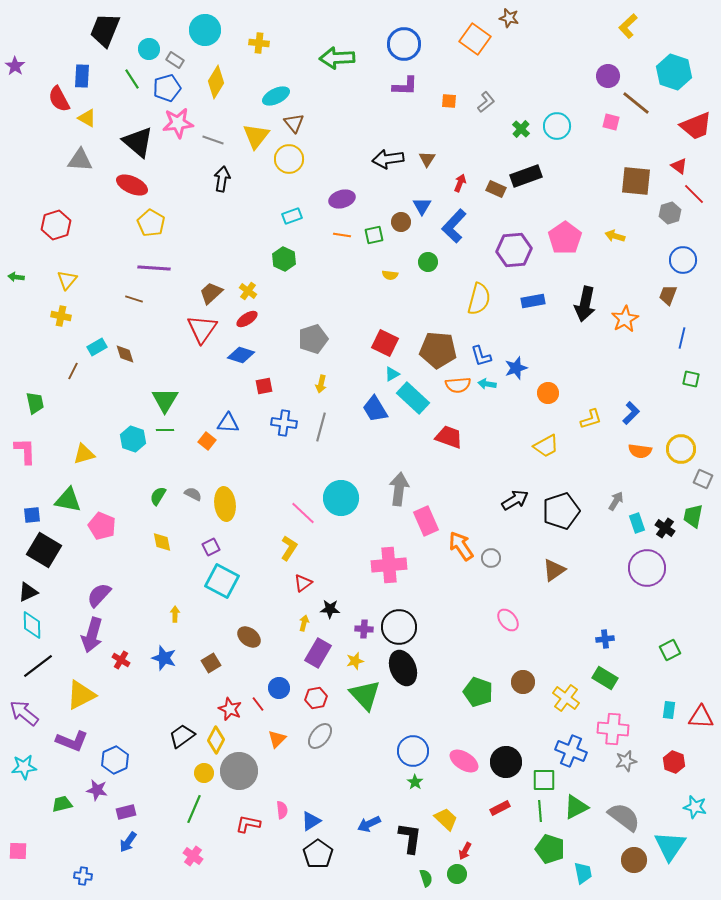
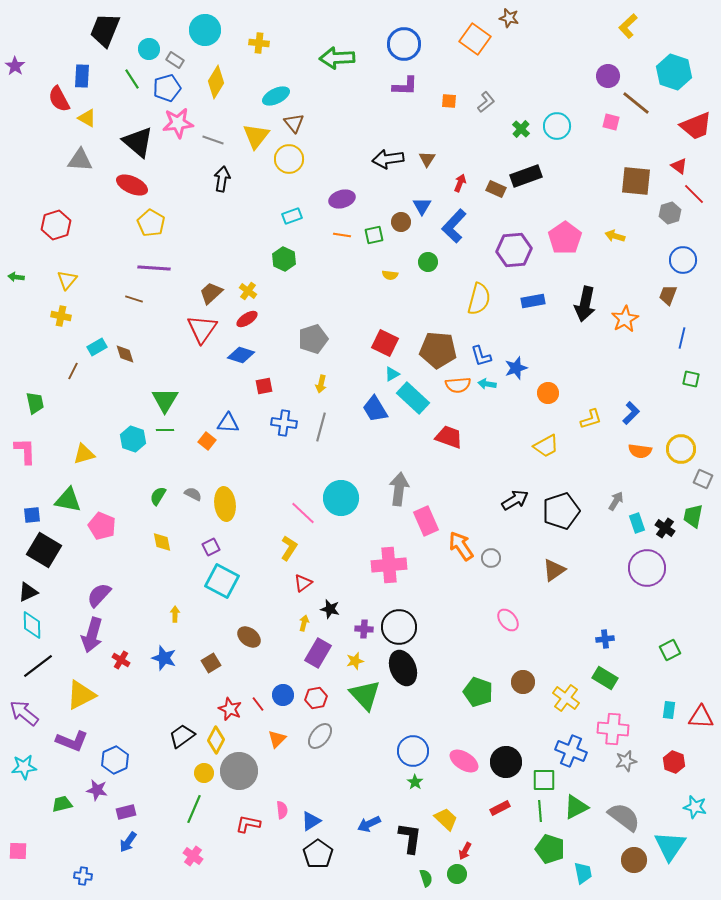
black star at (330, 609): rotated 12 degrees clockwise
blue circle at (279, 688): moved 4 px right, 7 px down
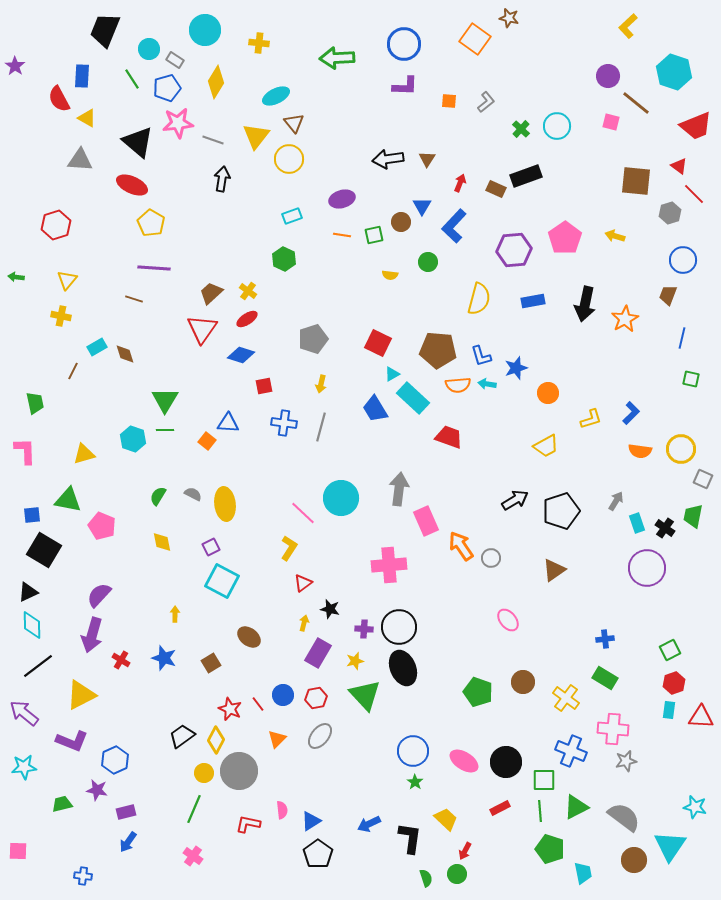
red square at (385, 343): moved 7 px left
red hexagon at (674, 762): moved 79 px up; rotated 20 degrees clockwise
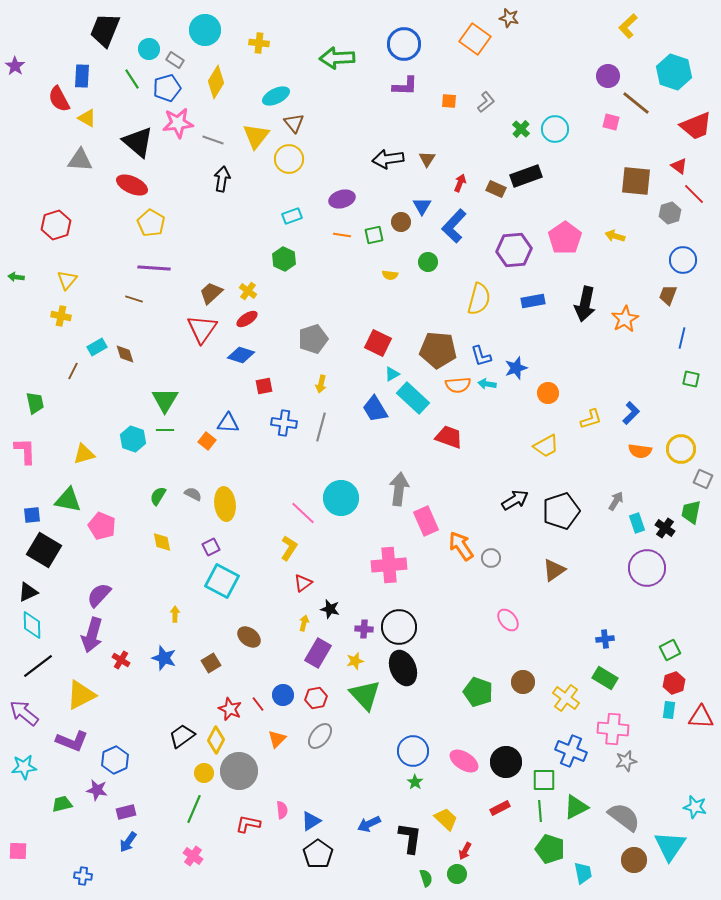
cyan circle at (557, 126): moved 2 px left, 3 px down
green trapezoid at (693, 516): moved 2 px left, 4 px up
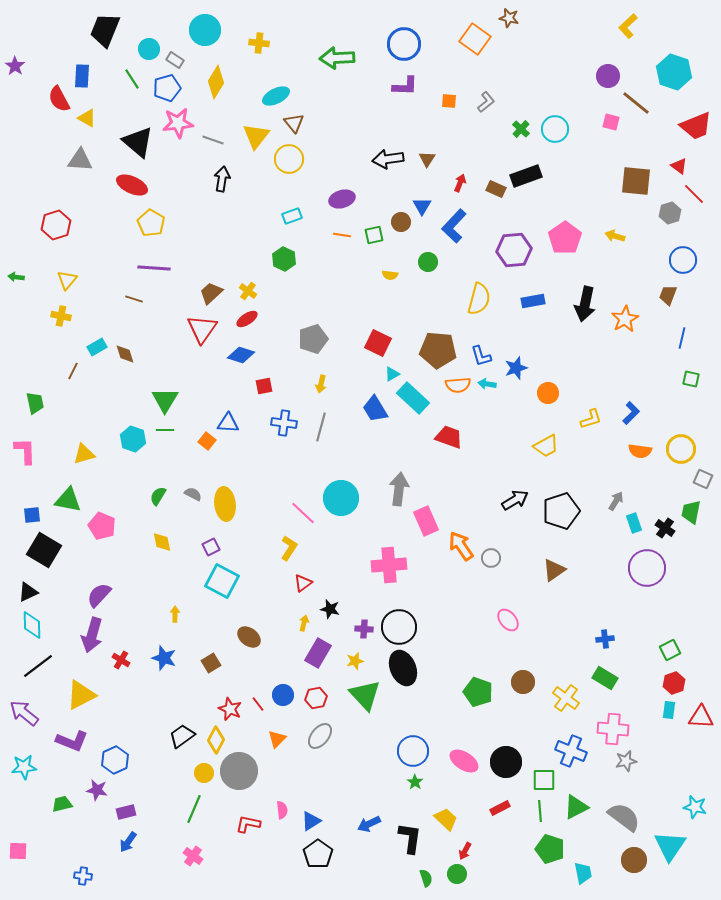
cyan rectangle at (637, 523): moved 3 px left
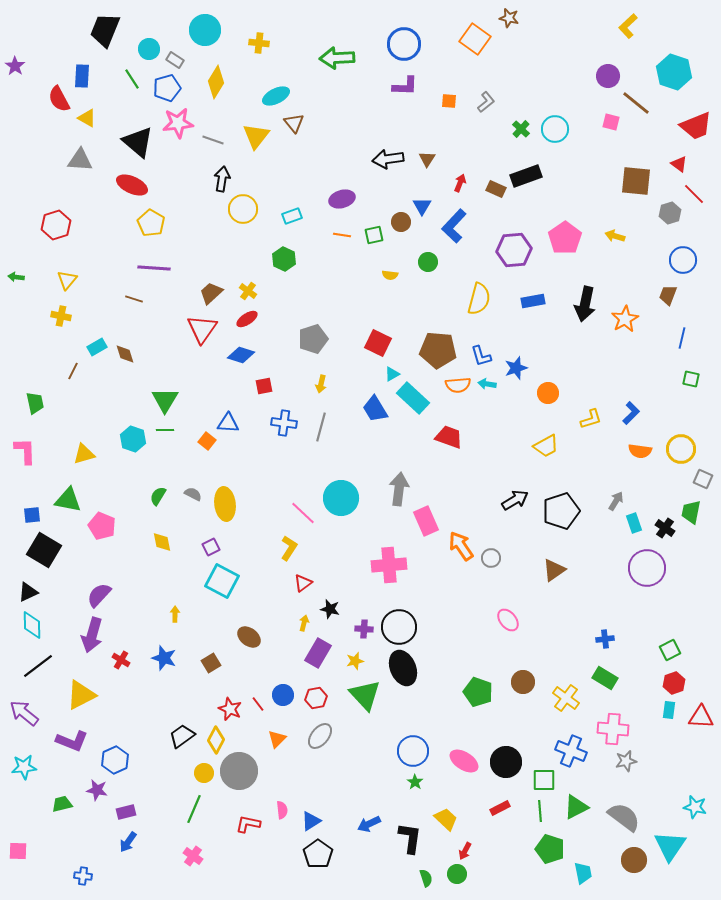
yellow circle at (289, 159): moved 46 px left, 50 px down
red triangle at (679, 166): moved 2 px up
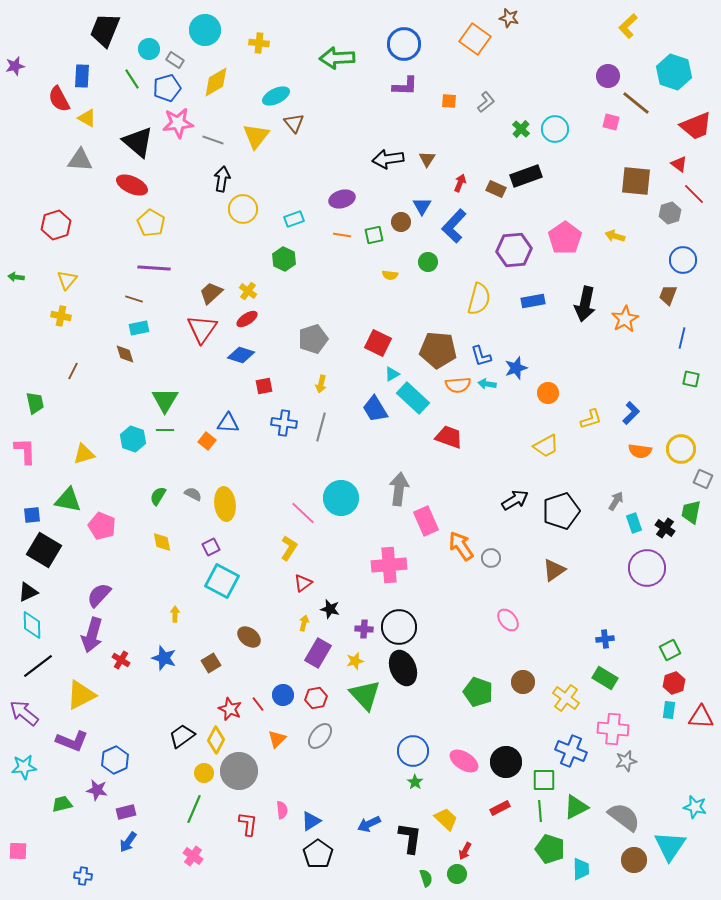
purple star at (15, 66): rotated 24 degrees clockwise
yellow diamond at (216, 82): rotated 28 degrees clockwise
cyan rectangle at (292, 216): moved 2 px right, 3 px down
cyan rectangle at (97, 347): moved 42 px right, 19 px up; rotated 18 degrees clockwise
red L-shape at (248, 824): rotated 85 degrees clockwise
cyan trapezoid at (583, 873): moved 2 px left, 4 px up; rotated 10 degrees clockwise
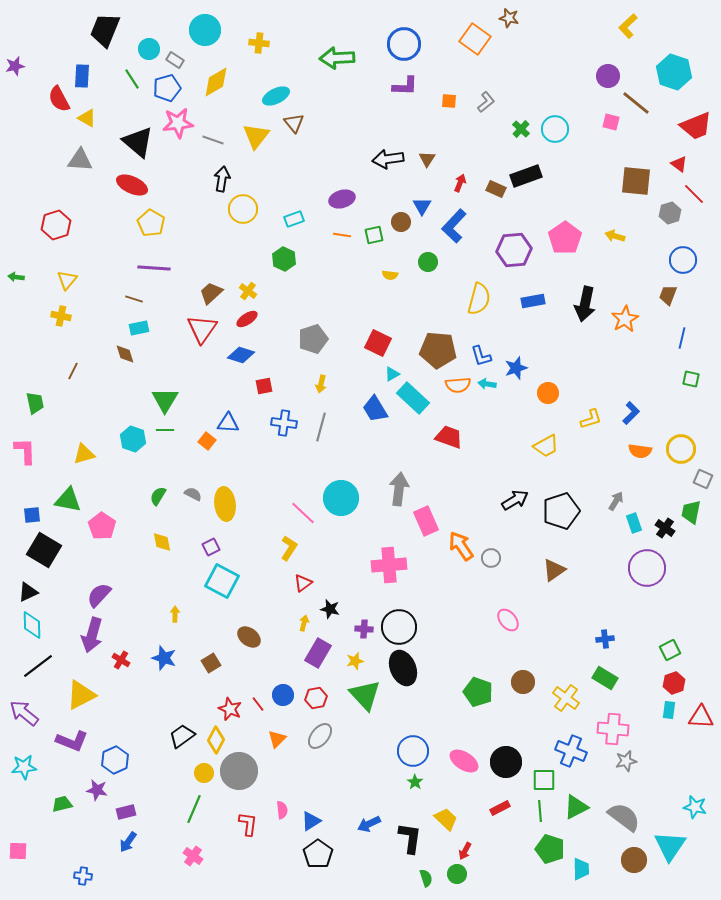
pink pentagon at (102, 526): rotated 12 degrees clockwise
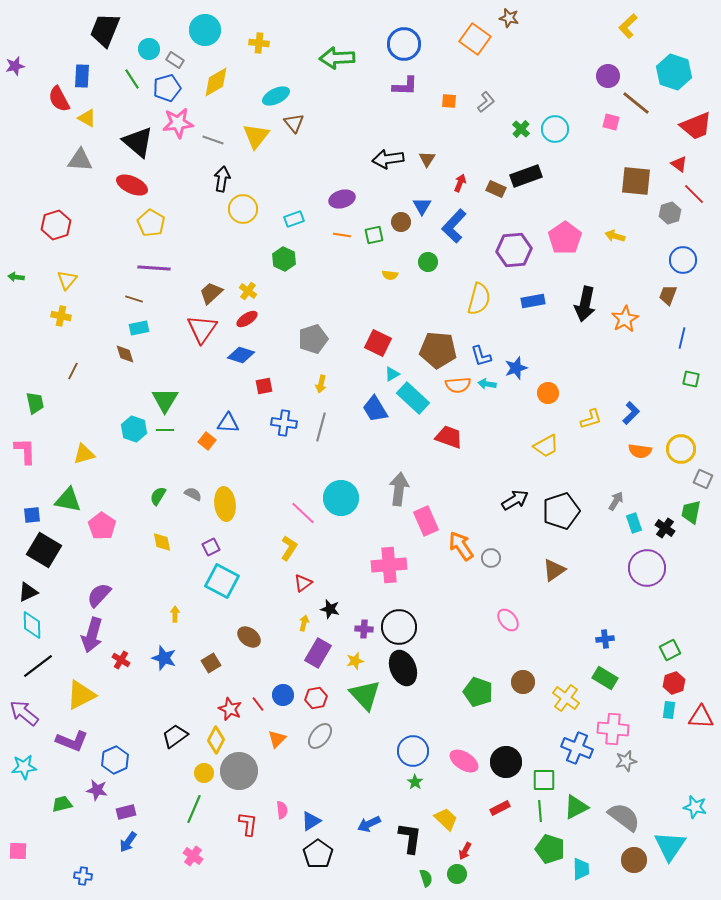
cyan hexagon at (133, 439): moved 1 px right, 10 px up
black trapezoid at (182, 736): moved 7 px left
blue cross at (571, 751): moved 6 px right, 3 px up
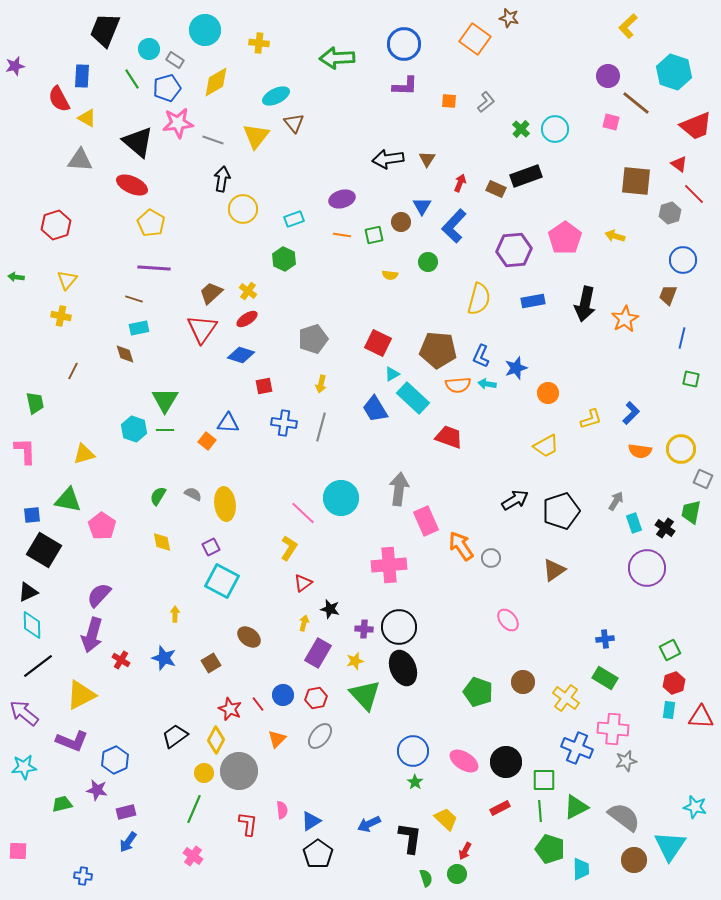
blue L-shape at (481, 356): rotated 40 degrees clockwise
